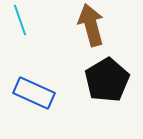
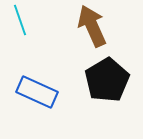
brown arrow: moved 1 px right, 1 px down; rotated 9 degrees counterclockwise
blue rectangle: moved 3 px right, 1 px up
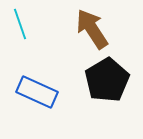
cyan line: moved 4 px down
brown arrow: moved 3 px down; rotated 9 degrees counterclockwise
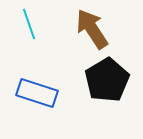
cyan line: moved 9 px right
blue rectangle: moved 1 px down; rotated 6 degrees counterclockwise
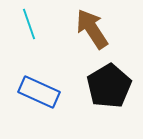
black pentagon: moved 2 px right, 6 px down
blue rectangle: moved 2 px right, 1 px up; rotated 6 degrees clockwise
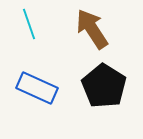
black pentagon: moved 5 px left; rotated 9 degrees counterclockwise
blue rectangle: moved 2 px left, 4 px up
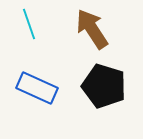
black pentagon: rotated 15 degrees counterclockwise
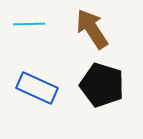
cyan line: rotated 72 degrees counterclockwise
black pentagon: moved 2 px left, 1 px up
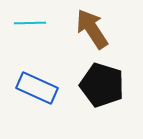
cyan line: moved 1 px right, 1 px up
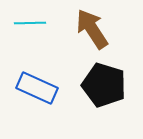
black pentagon: moved 2 px right
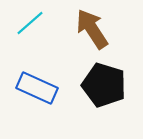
cyan line: rotated 40 degrees counterclockwise
